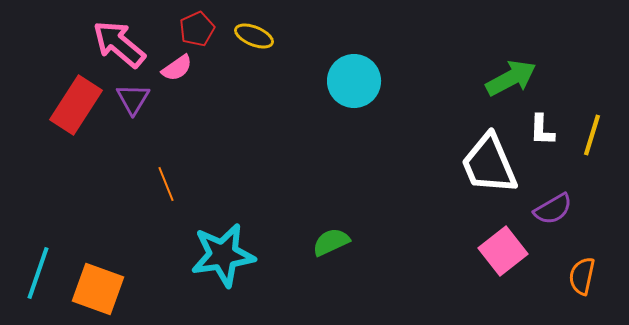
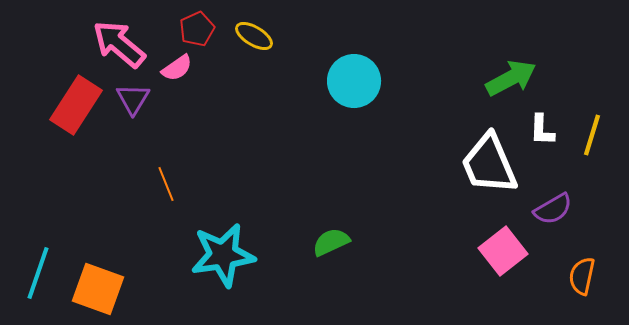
yellow ellipse: rotated 9 degrees clockwise
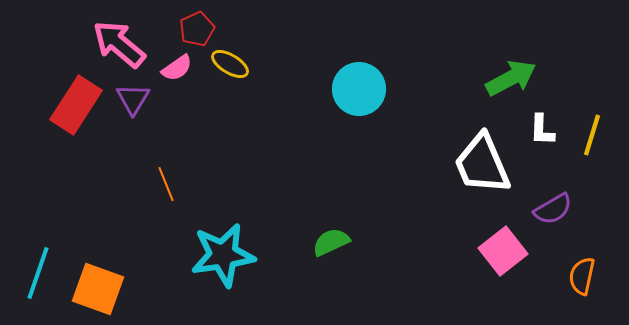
yellow ellipse: moved 24 px left, 28 px down
cyan circle: moved 5 px right, 8 px down
white trapezoid: moved 7 px left
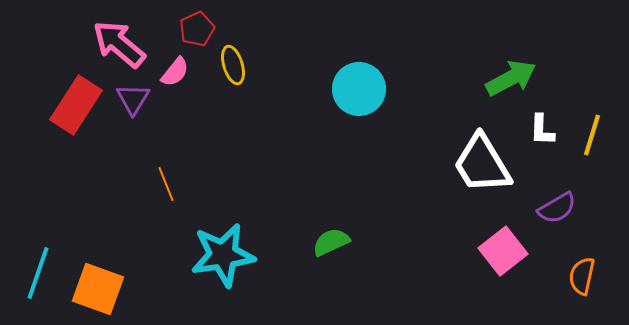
yellow ellipse: moved 3 px right, 1 px down; rotated 42 degrees clockwise
pink semicircle: moved 2 px left, 4 px down; rotated 16 degrees counterclockwise
white trapezoid: rotated 8 degrees counterclockwise
purple semicircle: moved 4 px right, 1 px up
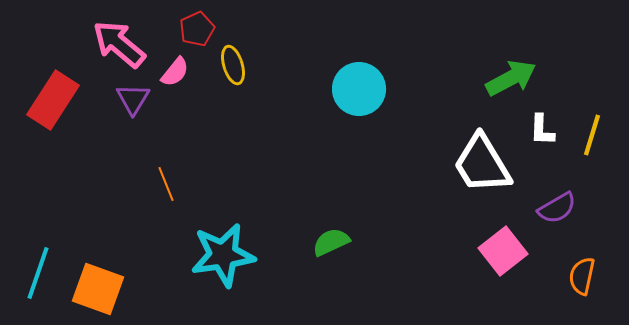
red rectangle: moved 23 px left, 5 px up
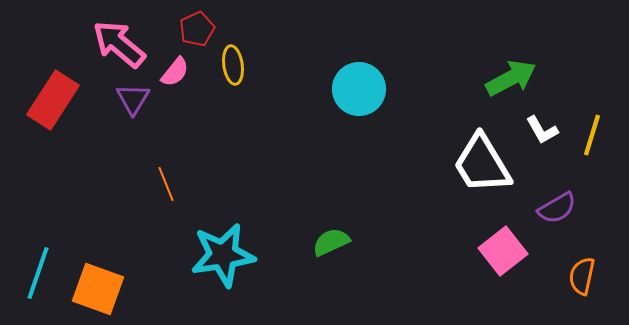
yellow ellipse: rotated 9 degrees clockwise
white L-shape: rotated 32 degrees counterclockwise
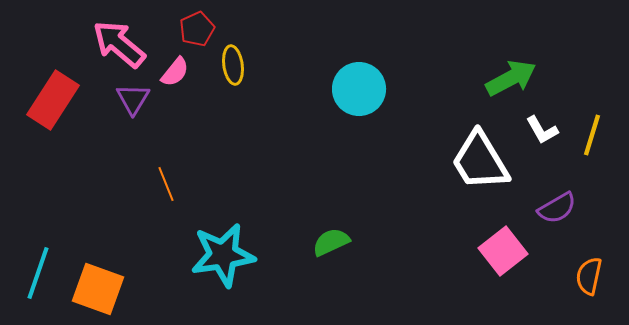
white trapezoid: moved 2 px left, 3 px up
orange semicircle: moved 7 px right
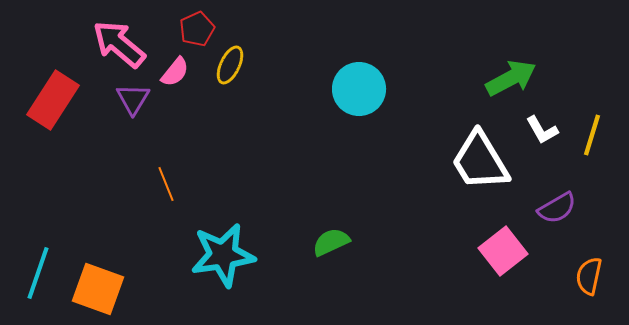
yellow ellipse: moved 3 px left; rotated 33 degrees clockwise
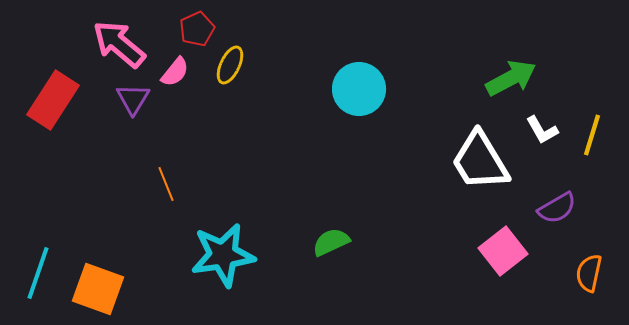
orange semicircle: moved 3 px up
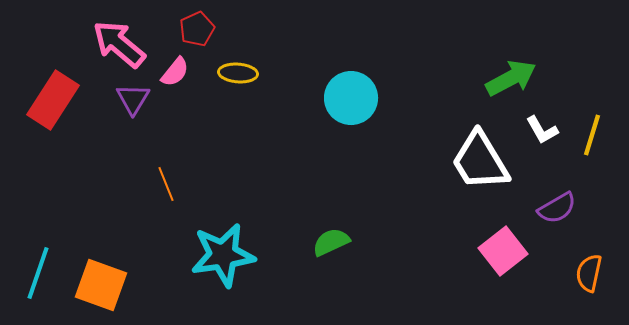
yellow ellipse: moved 8 px right, 8 px down; rotated 69 degrees clockwise
cyan circle: moved 8 px left, 9 px down
orange square: moved 3 px right, 4 px up
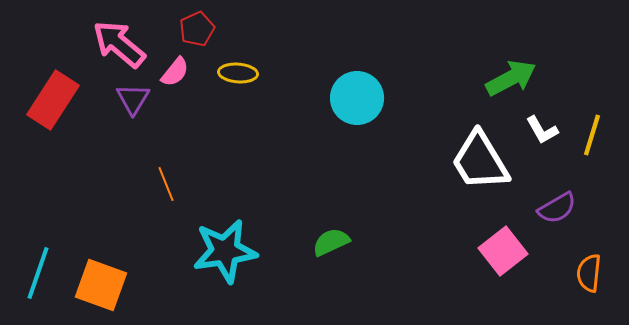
cyan circle: moved 6 px right
cyan star: moved 2 px right, 4 px up
orange semicircle: rotated 6 degrees counterclockwise
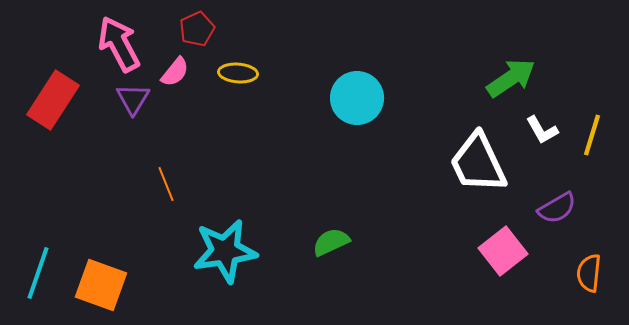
pink arrow: rotated 22 degrees clockwise
green arrow: rotated 6 degrees counterclockwise
white trapezoid: moved 2 px left, 2 px down; rotated 6 degrees clockwise
